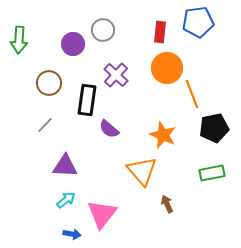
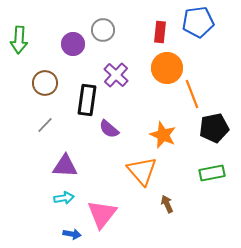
brown circle: moved 4 px left
cyan arrow: moved 2 px left, 2 px up; rotated 30 degrees clockwise
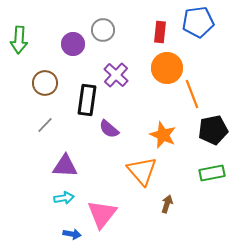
black pentagon: moved 1 px left, 2 px down
brown arrow: rotated 42 degrees clockwise
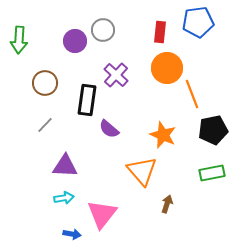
purple circle: moved 2 px right, 3 px up
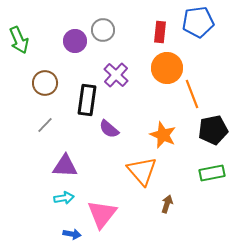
green arrow: rotated 28 degrees counterclockwise
